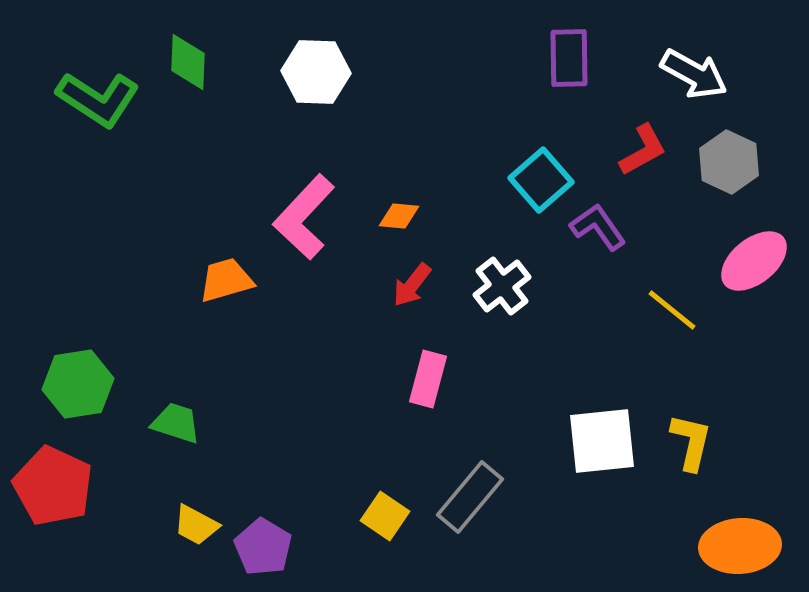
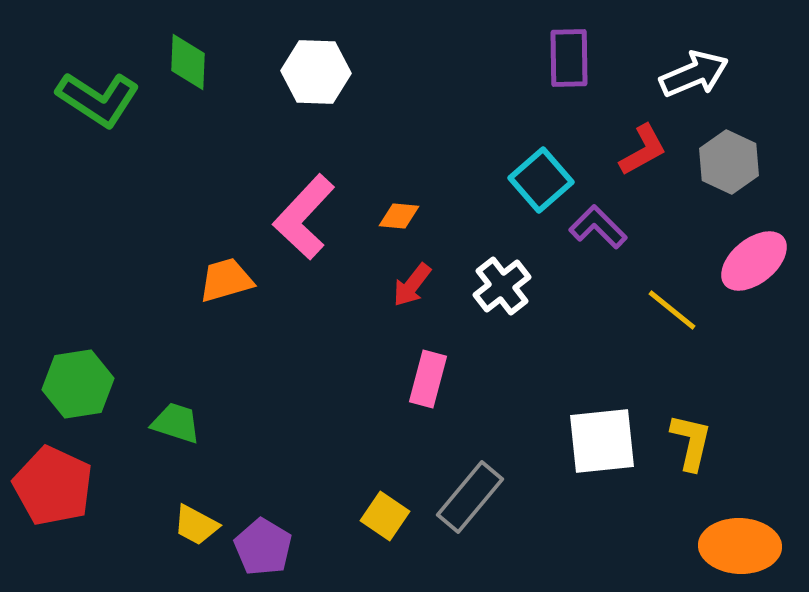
white arrow: rotated 52 degrees counterclockwise
purple L-shape: rotated 10 degrees counterclockwise
orange ellipse: rotated 6 degrees clockwise
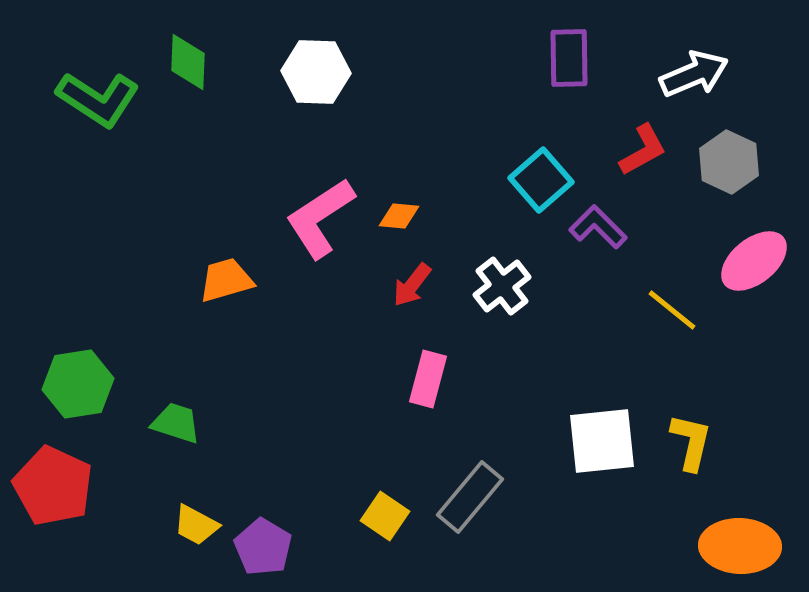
pink L-shape: moved 16 px right, 1 px down; rotated 14 degrees clockwise
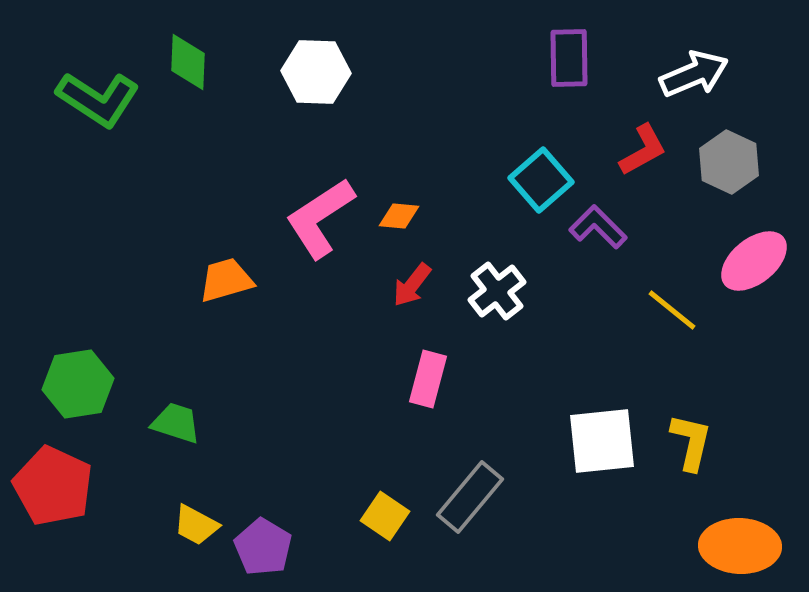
white cross: moved 5 px left, 5 px down
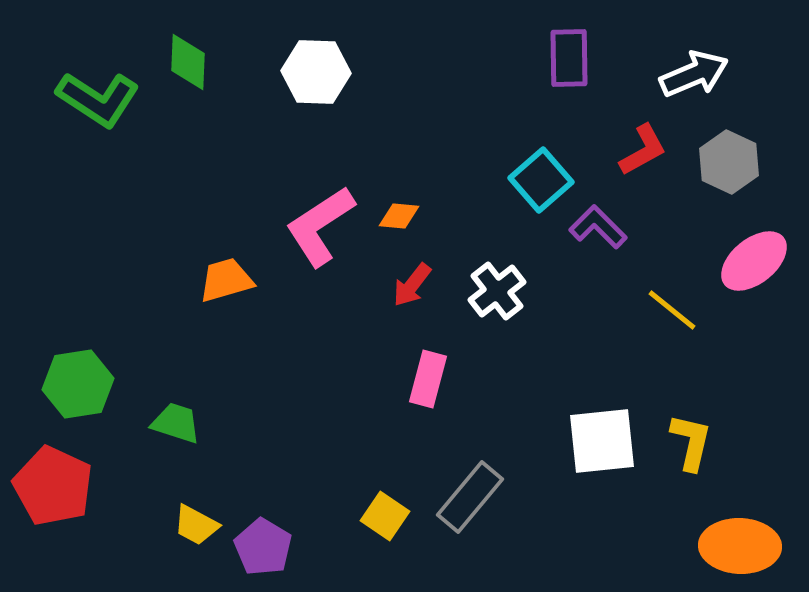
pink L-shape: moved 8 px down
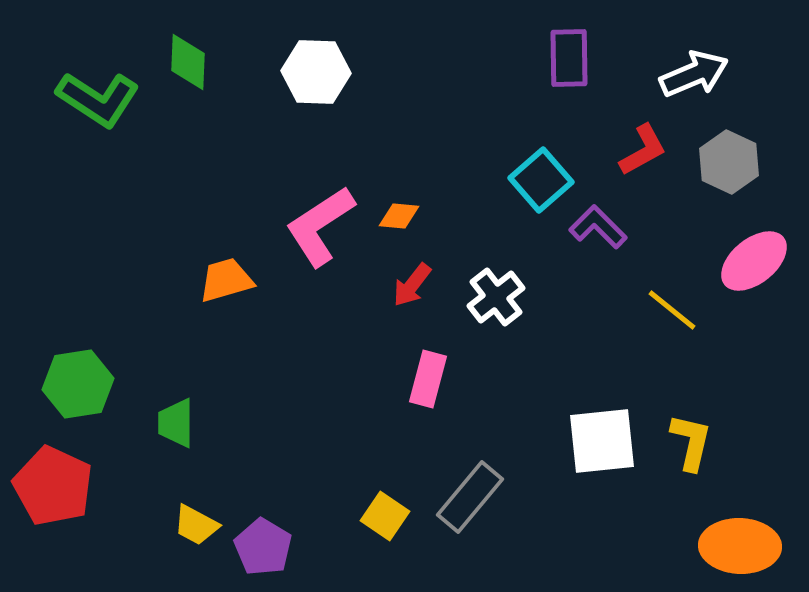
white cross: moved 1 px left, 6 px down
green trapezoid: rotated 108 degrees counterclockwise
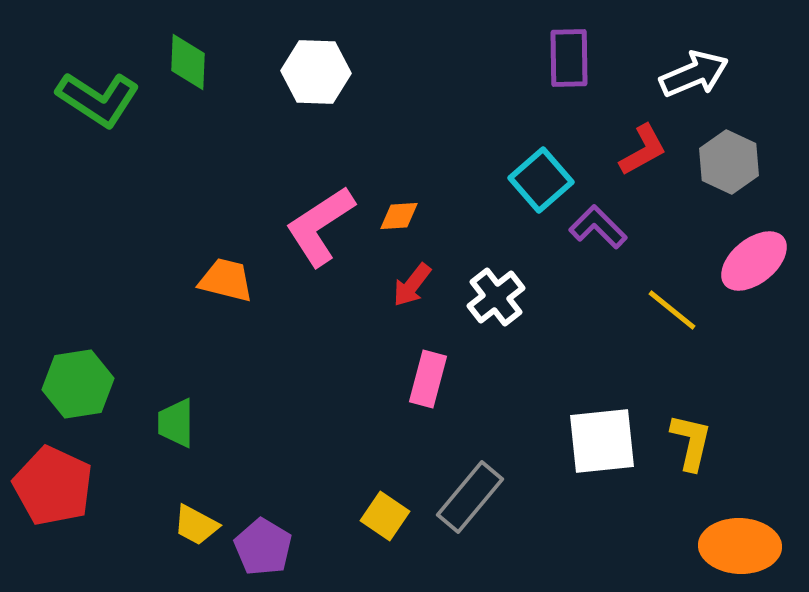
orange diamond: rotated 9 degrees counterclockwise
orange trapezoid: rotated 30 degrees clockwise
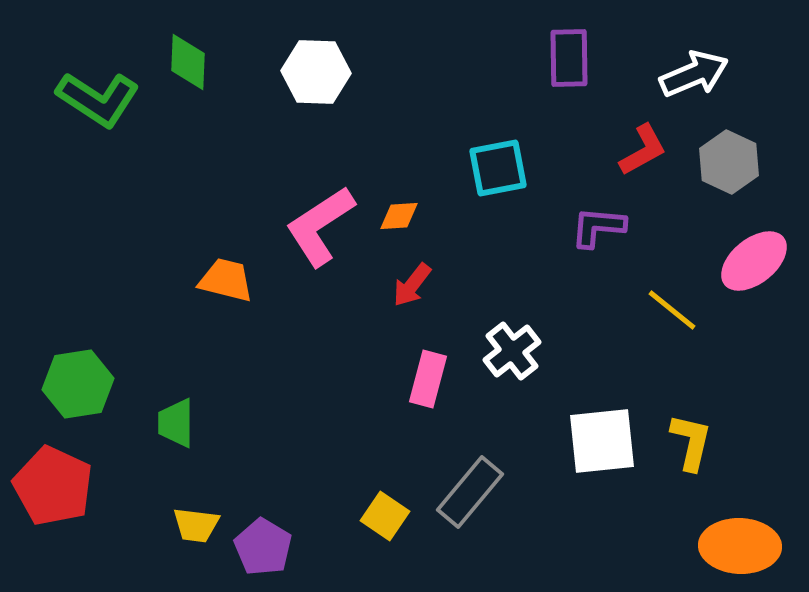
cyan square: moved 43 px left, 12 px up; rotated 30 degrees clockwise
purple L-shape: rotated 40 degrees counterclockwise
white cross: moved 16 px right, 54 px down
gray rectangle: moved 5 px up
yellow trapezoid: rotated 21 degrees counterclockwise
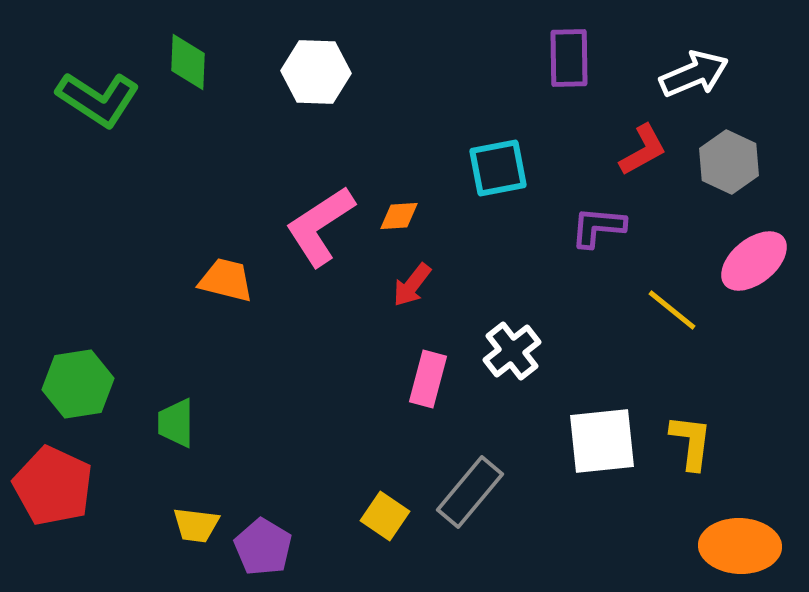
yellow L-shape: rotated 6 degrees counterclockwise
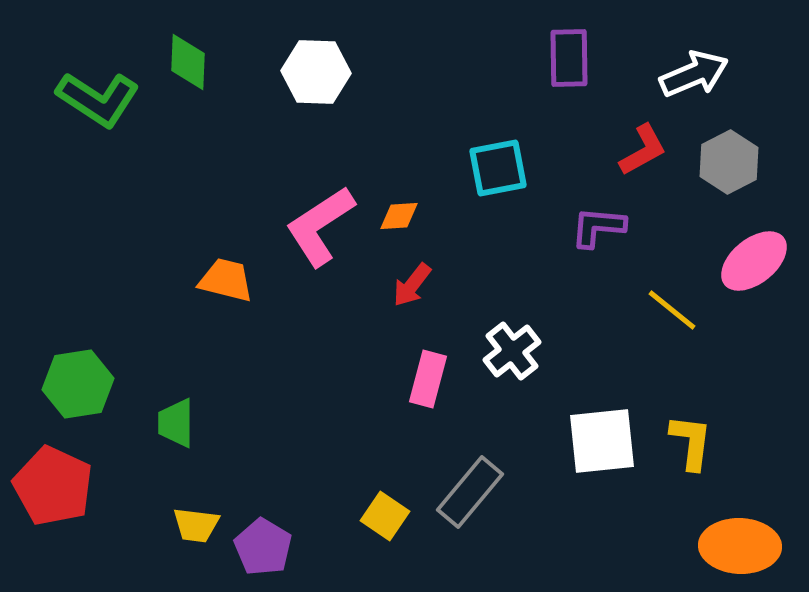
gray hexagon: rotated 8 degrees clockwise
